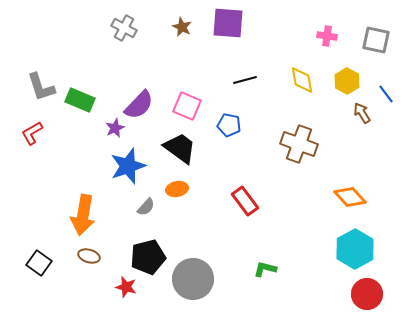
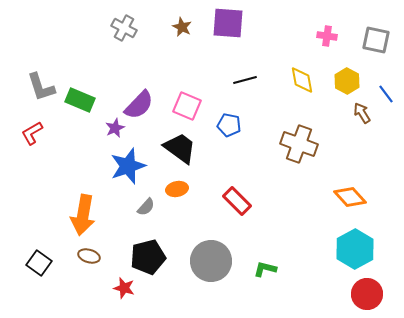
red rectangle: moved 8 px left; rotated 8 degrees counterclockwise
gray circle: moved 18 px right, 18 px up
red star: moved 2 px left, 1 px down
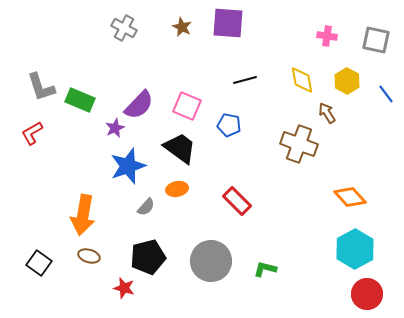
brown arrow: moved 35 px left
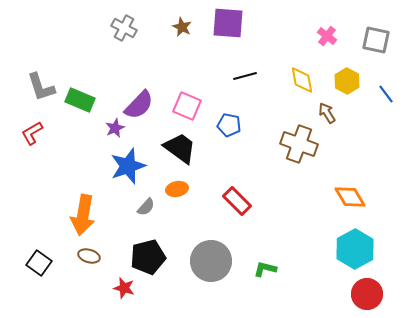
pink cross: rotated 30 degrees clockwise
black line: moved 4 px up
orange diamond: rotated 12 degrees clockwise
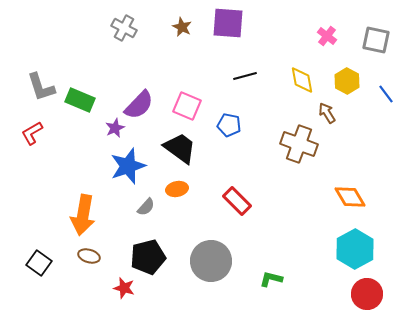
green L-shape: moved 6 px right, 10 px down
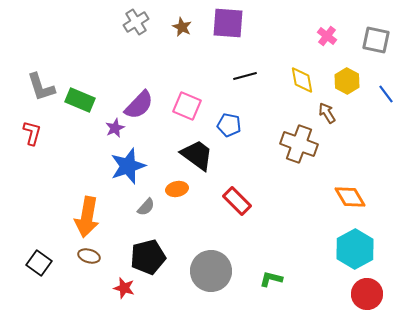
gray cross: moved 12 px right, 6 px up; rotated 30 degrees clockwise
red L-shape: rotated 135 degrees clockwise
black trapezoid: moved 17 px right, 7 px down
orange arrow: moved 4 px right, 2 px down
gray circle: moved 10 px down
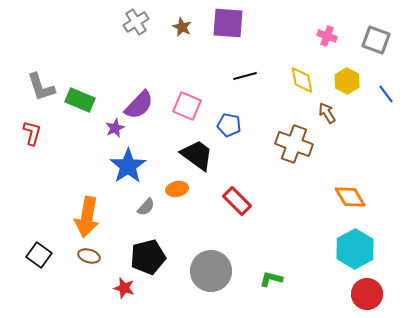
pink cross: rotated 18 degrees counterclockwise
gray square: rotated 8 degrees clockwise
brown cross: moved 5 px left
blue star: rotated 15 degrees counterclockwise
black square: moved 8 px up
